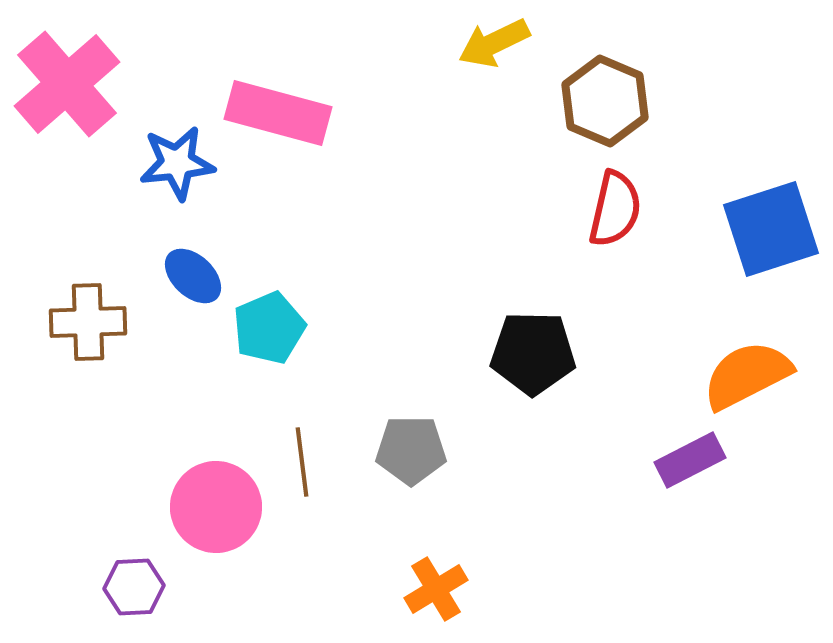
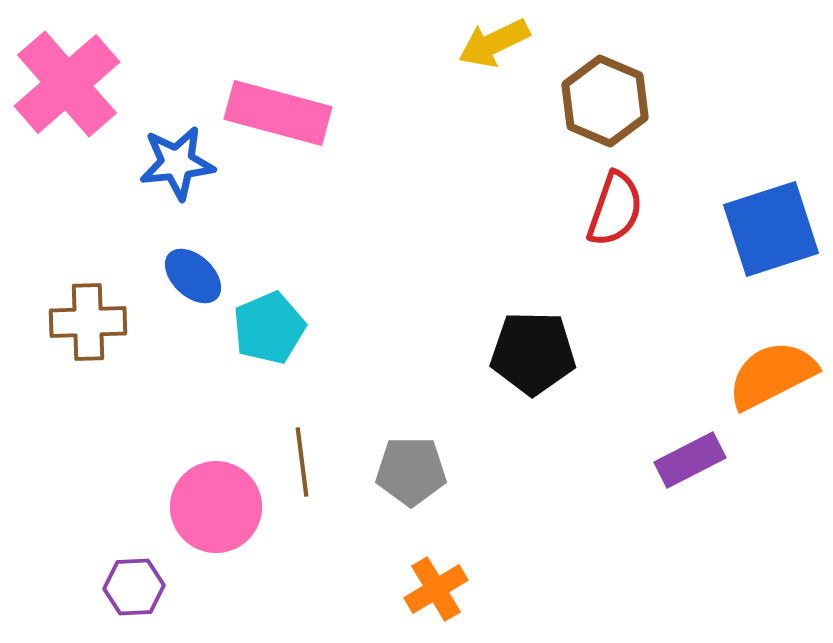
red semicircle: rotated 6 degrees clockwise
orange semicircle: moved 25 px right
gray pentagon: moved 21 px down
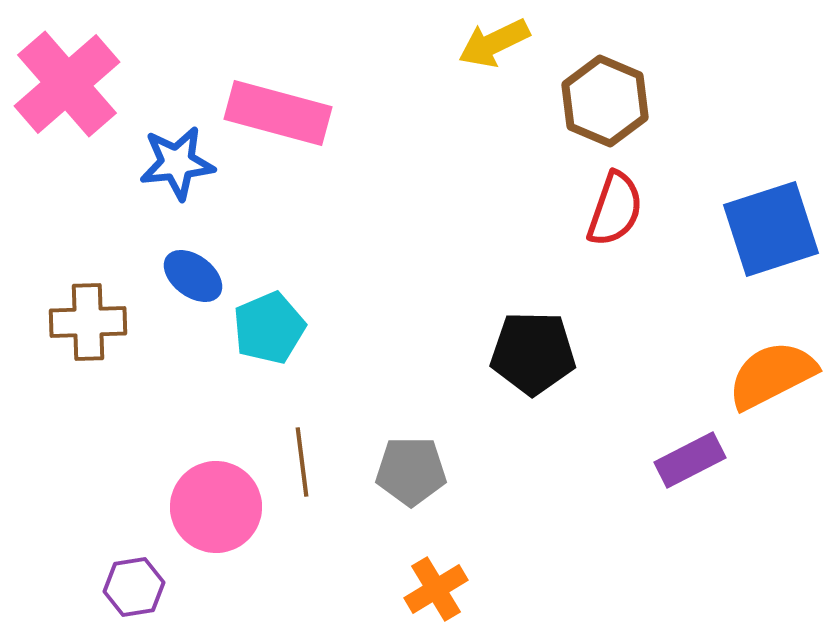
blue ellipse: rotated 6 degrees counterclockwise
purple hexagon: rotated 6 degrees counterclockwise
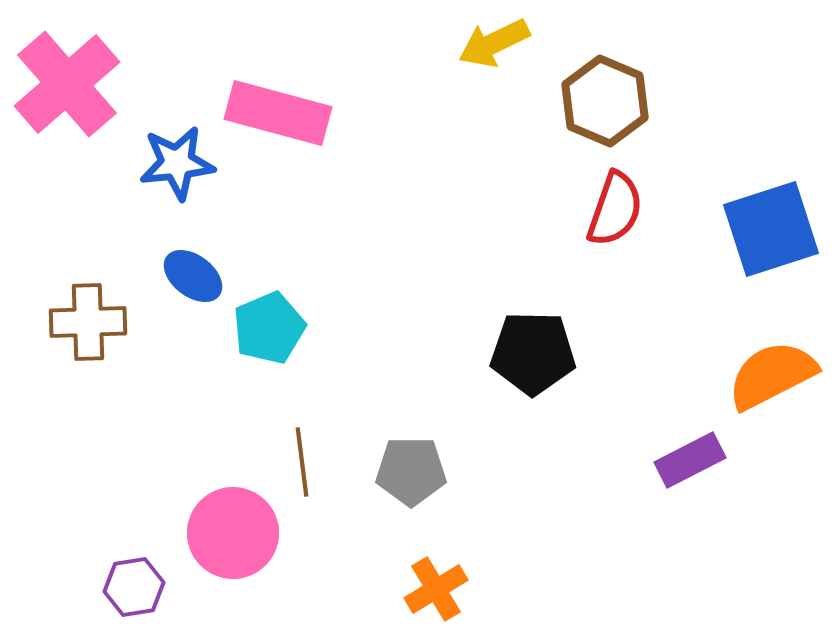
pink circle: moved 17 px right, 26 px down
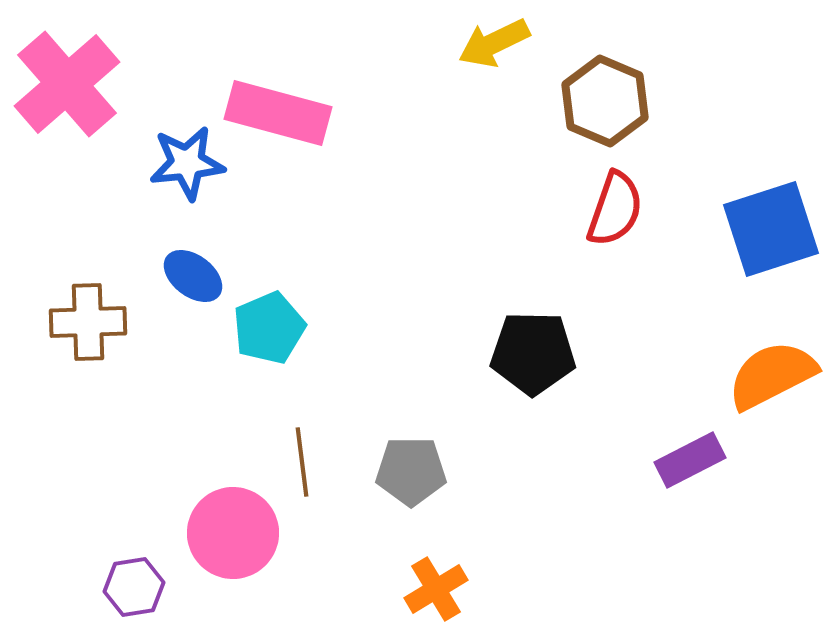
blue star: moved 10 px right
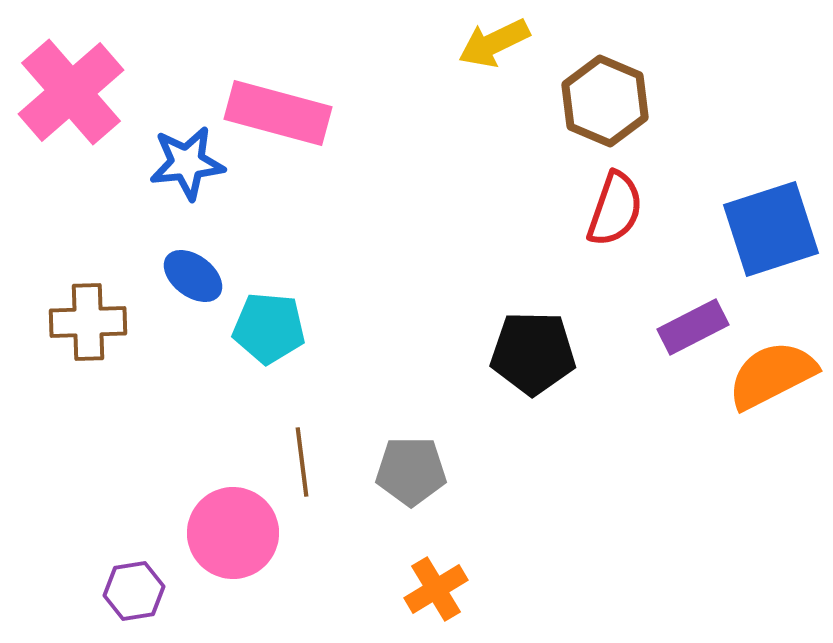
pink cross: moved 4 px right, 8 px down
cyan pentagon: rotated 28 degrees clockwise
purple rectangle: moved 3 px right, 133 px up
purple hexagon: moved 4 px down
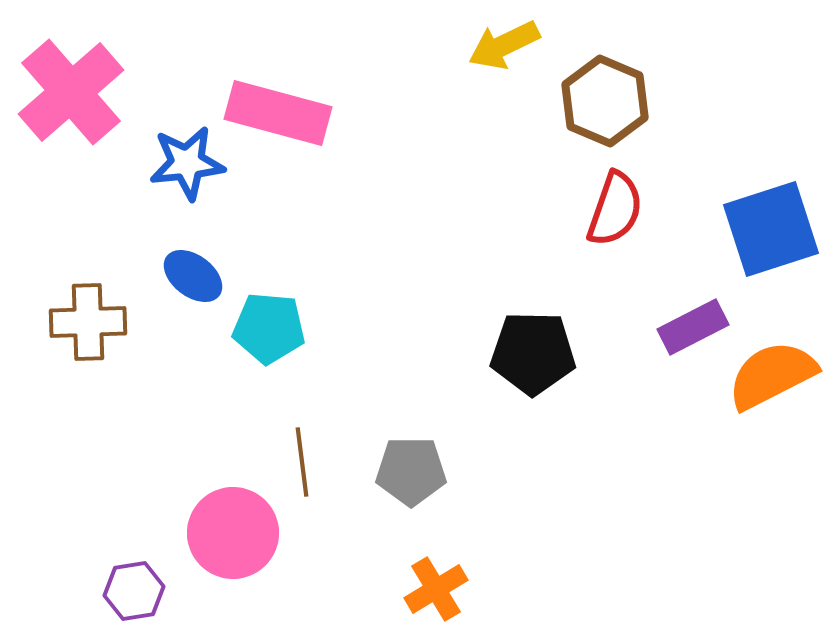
yellow arrow: moved 10 px right, 2 px down
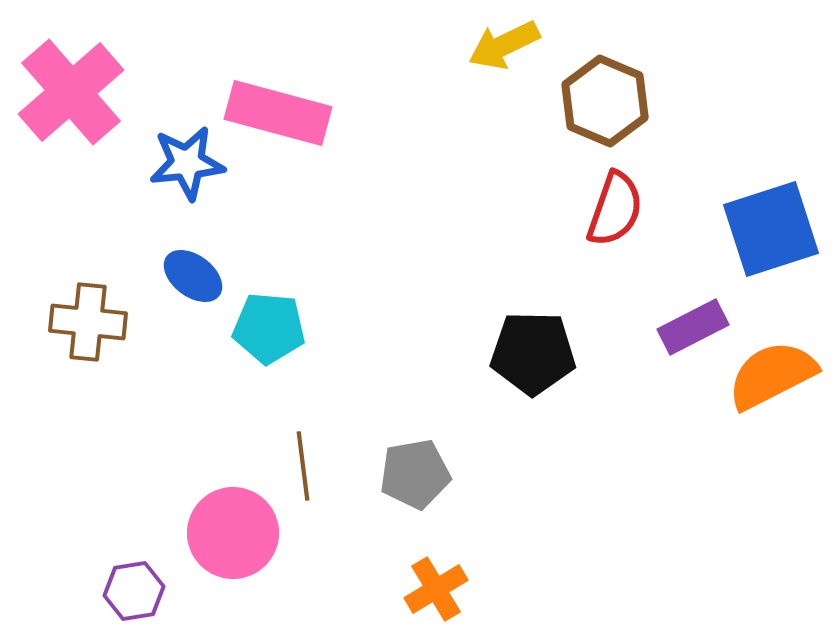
brown cross: rotated 8 degrees clockwise
brown line: moved 1 px right, 4 px down
gray pentagon: moved 4 px right, 3 px down; rotated 10 degrees counterclockwise
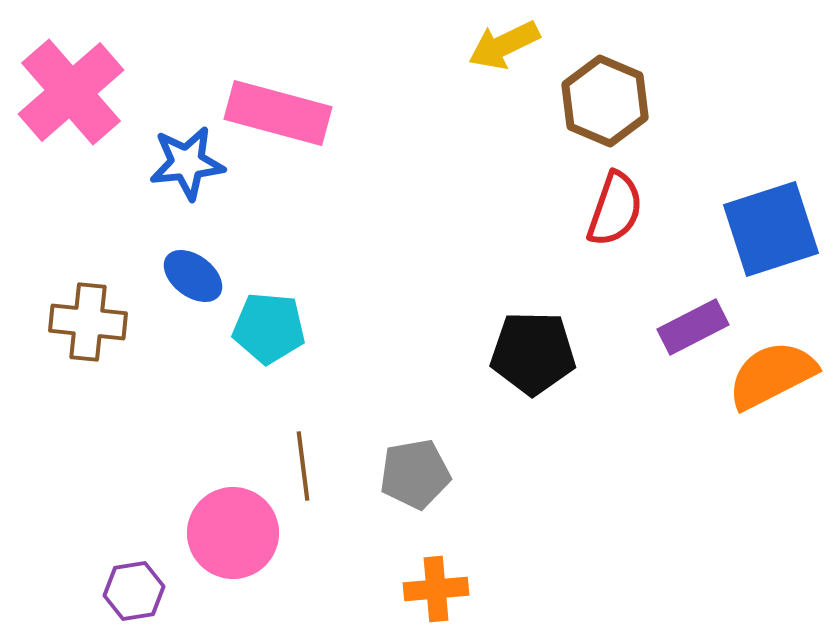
orange cross: rotated 26 degrees clockwise
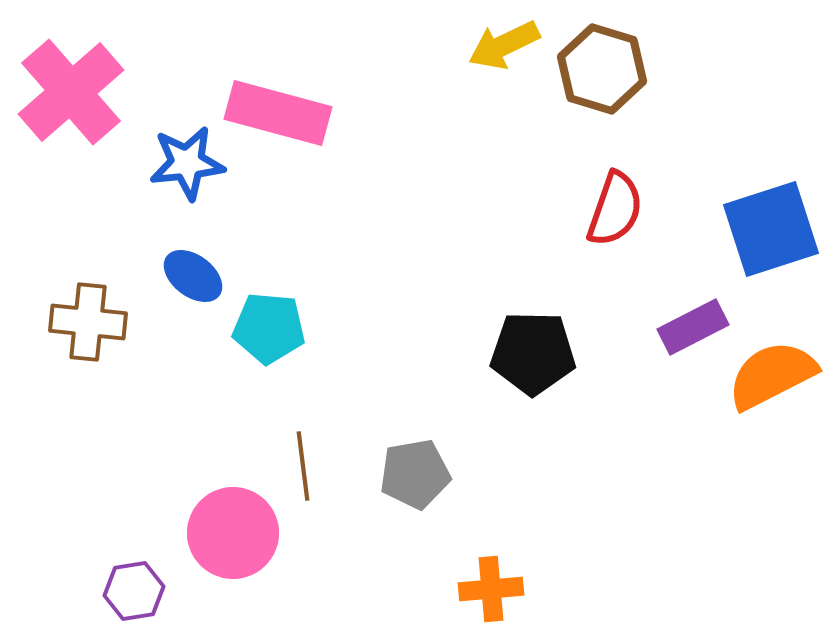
brown hexagon: moved 3 px left, 32 px up; rotated 6 degrees counterclockwise
orange cross: moved 55 px right
